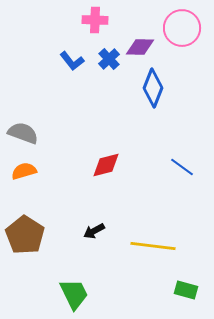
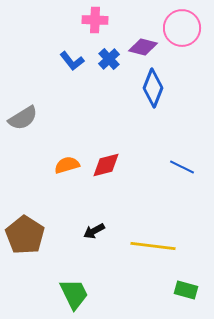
purple diamond: moved 3 px right; rotated 12 degrees clockwise
gray semicircle: moved 15 px up; rotated 128 degrees clockwise
blue line: rotated 10 degrees counterclockwise
orange semicircle: moved 43 px right, 6 px up
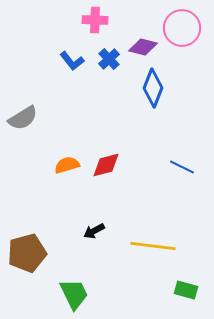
brown pentagon: moved 2 px right, 18 px down; rotated 24 degrees clockwise
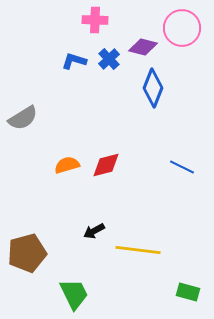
blue L-shape: moved 2 px right; rotated 145 degrees clockwise
yellow line: moved 15 px left, 4 px down
green rectangle: moved 2 px right, 2 px down
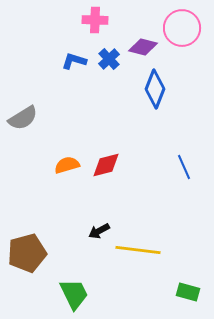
blue diamond: moved 2 px right, 1 px down
blue line: moved 2 px right; rotated 40 degrees clockwise
black arrow: moved 5 px right
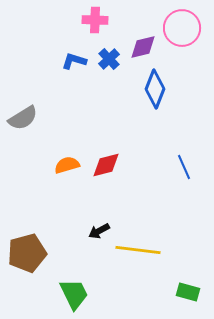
purple diamond: rotated 28 degrees counterclockwise
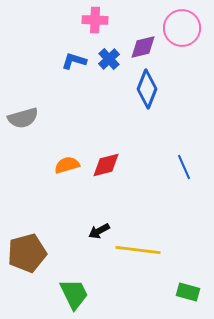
blue diamond: moved 8 px left
gray semicircle: rotated 16 degrees clockwise
